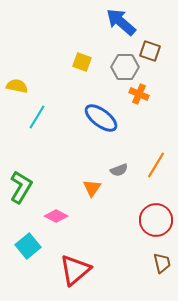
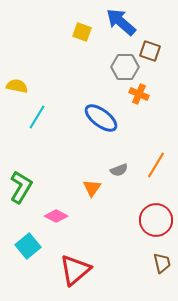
yellow square: moved 30 px up
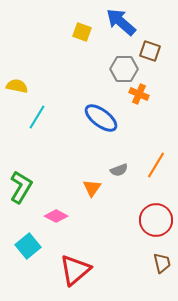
gray hexagon: moved 1 px left, 2 px down
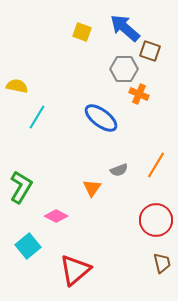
blue arrow: moved 4 px right, 6 px down
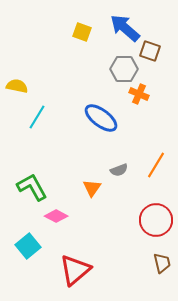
green L-shape: moved 11 px right; rotated 60 degrees counterclockwise
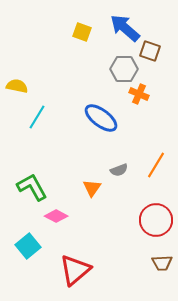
brown trapezoid: rotated 100 degrees clockwise
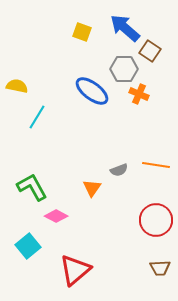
brown square: rotated 15 degrees clockwise
blue ellipse: moved 9 px left, 27 px up
orange line: rotated 68 degrees clockwise
brown trapezoid: moved 2 px left, 5 px down
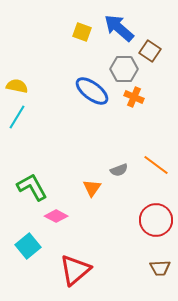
blue arrow: moved 6 px left
orange cross: moved 5 px left, 3 px down
cyan line: moved 20 px left
orange line: rotated 28 degrees clockwise
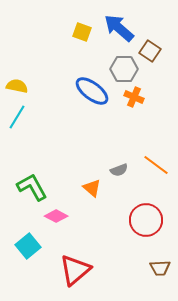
orange triangle: rotated 24 degrees counterclockwise
red circle: moved 10 px left
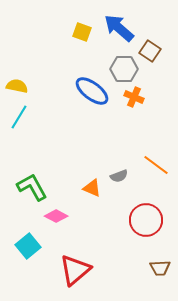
cyan line: moved 2 px right
gray semicircle: moved 6 px down
orange triangle: rotated 18 degrees counterclockwise
